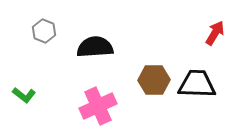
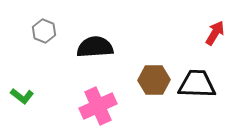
green L-shape: moved 2 px left, 1 px down
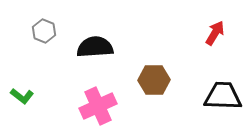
black trapezoid: moved 26 px right, 12 px down
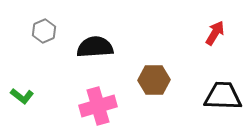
gray hexagon: rotated 15 degrees clockwise
pink cross: rotated 9 degrees clockwise
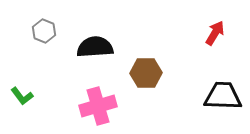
gray hexagon: rotated 15 degrees counterclockwise
brown hexagon: moved 8 px left, 7 px up
green L-shape: rotated 15 degrees clockwise
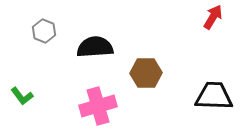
red arrow: moved 2 px left, 16 px up
black trapezoid: moved 9 px left
